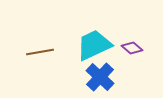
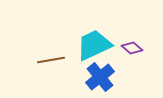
brown line: moved 11 px right, 8 px down
blue cross: rotated 8 degrees clockwise
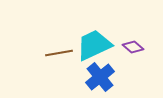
purple diamond: moved 1 px right, 1 px up
brown line: moved 8 px right, 7 px up
